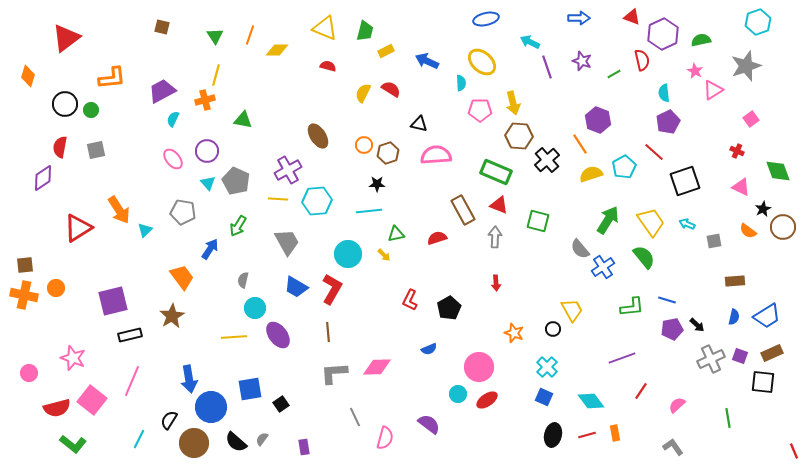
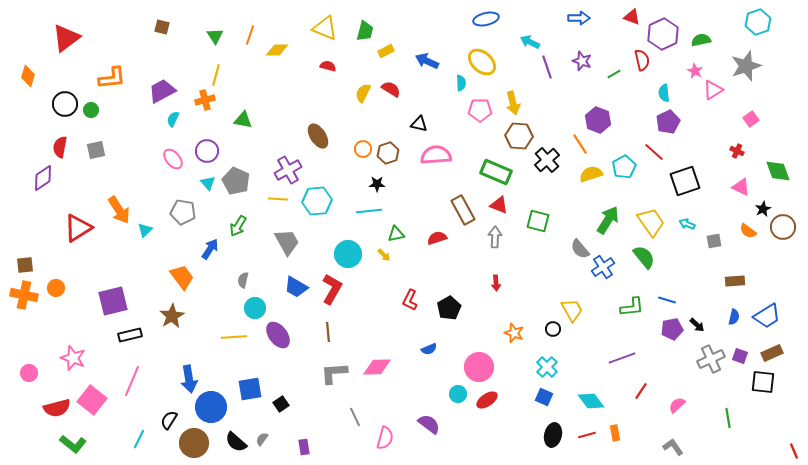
orange circle at (364, 145): moved 1 px left, 4 px down
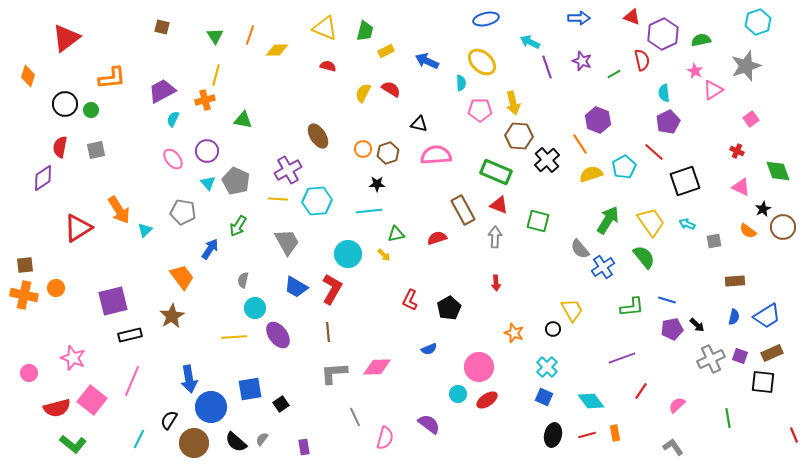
red line at (794, 451): moved 16 px up
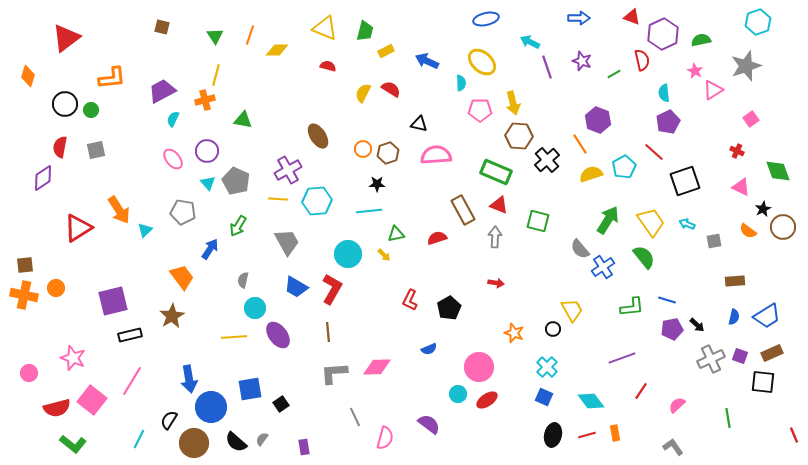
red arrow at (496, 283): rotated 77 degrees counterclockwise
pink line at (132, 381): rotated 8 degrees clockwise
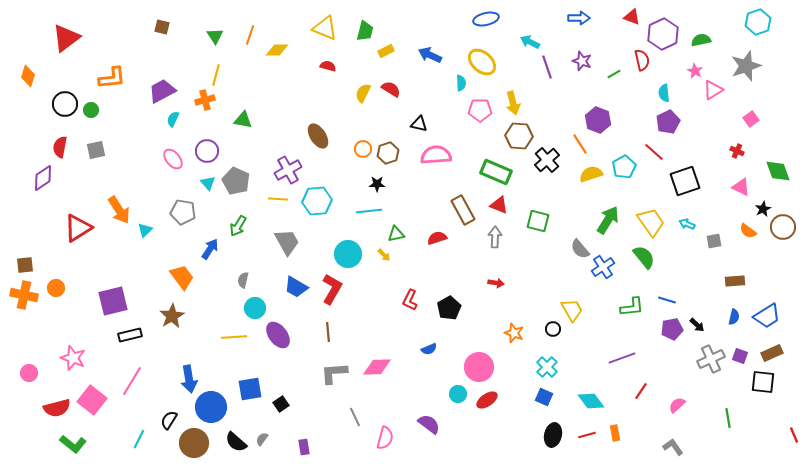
blue arrow at (427, 61): moved 3 px right, 6 px up
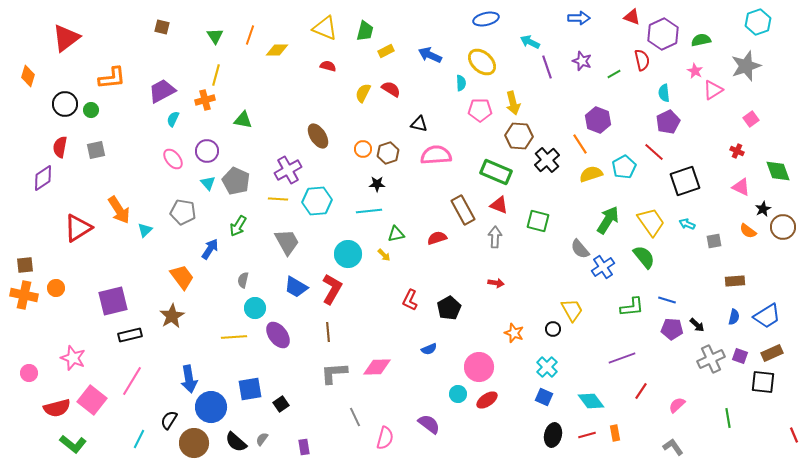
purple pentagon at (672, 329): rotated 15 degrees clockwise
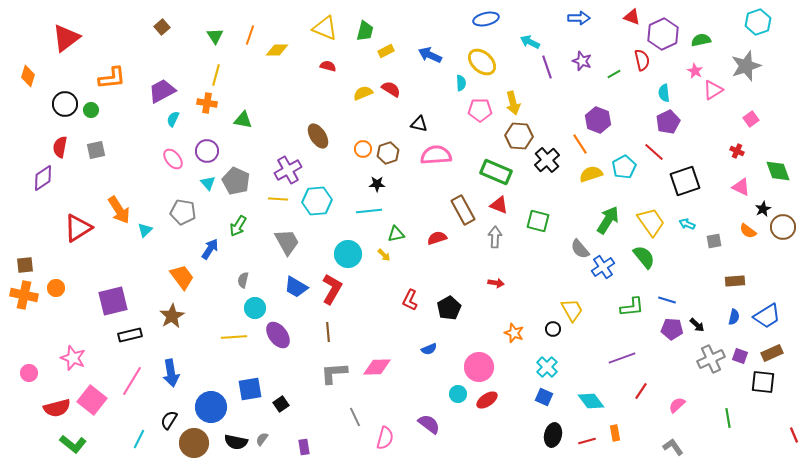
brown square at (162, 27): rotated 35 degrees clockwise
yellow semicircle at (363, 93): rotated 42 degrees clockwise
orange cross at (205, 100): moved 2 px right, 3 px down; rotated 24 degrees clockwise
blue arrow at (189, 379): moved 18 px left, 6 px up
red line at (587, 435): moved 6 px down
black semicircle at (236, 442): rotated 30 degrees counterclockwise
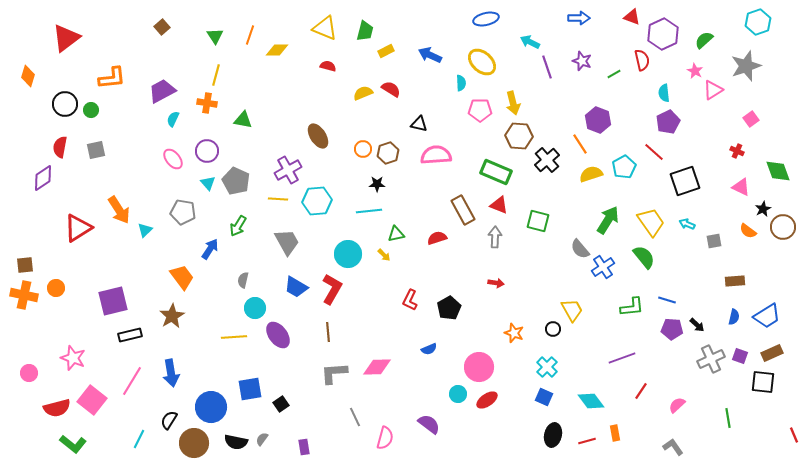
green semicircle at (701, 40): moved 3 px right; rotated 30 degrees counterclockwise
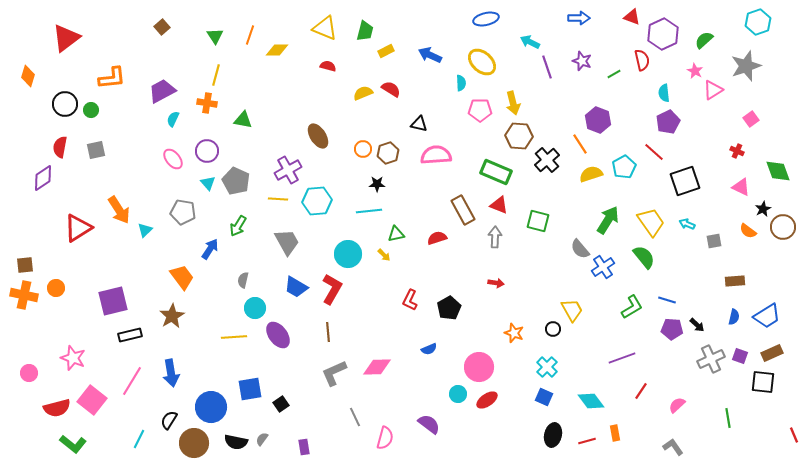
green L-shape at (632, 307): rotated 25 degrees counterclockwise
gray L-shape at (334, 373): rotated 20 degrees counterclockwise
